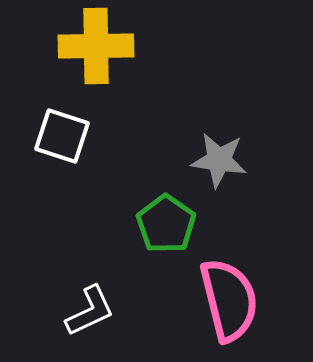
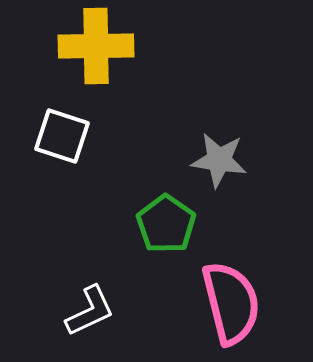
pink semicircle: moved 2 px right, 3 px down
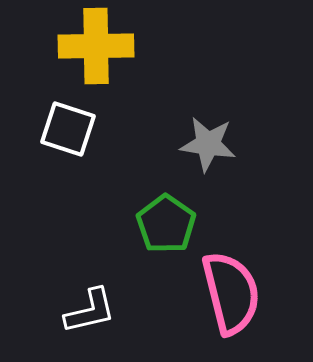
white square: moved 6 px right, 7 px up
gray star: moved 11 px left, 16 px up
pink semicircle: moved 10 px up
white L-shape: rotated 12 degrees clockwise
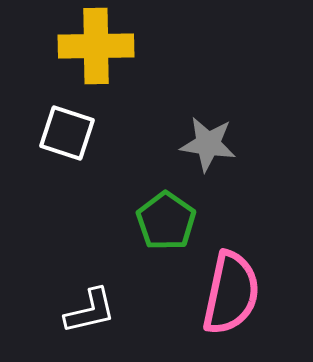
white square: moved 1 px left, 4 px down
green pentagon: moved 3 px up
pink semicircle: rotated 26 degrees clockwise
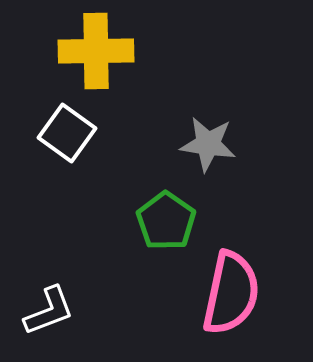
yellow cross: moved 5 px down
white square: rotated 18 degrees clockwise
white L-shape: moved 41 px left; rotated 8 degrees counterclockwise
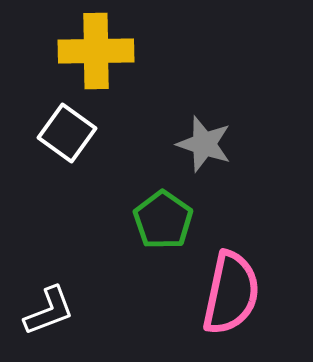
gray star: moved 4 px left; rotated 10 degrees clockwise
green pentagon: moved 3 px left, 1 px up
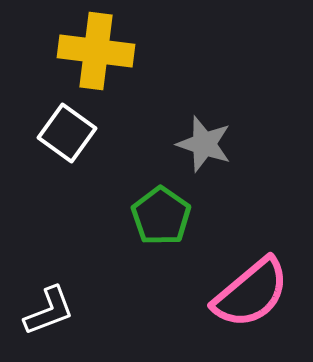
yellow cross: rotated 8 degrees clockwise
green pentagon: moved 2 px left, 4 px up
pink semicircle: moved 20 px right; rotated 38 degrees clockwise
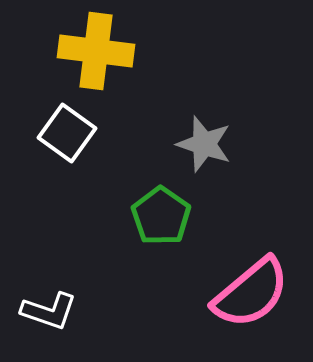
white L-shape: rotated 40 degrees clockwise
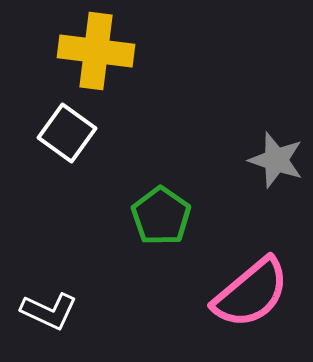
gray star: moved 72 px right, 16 px down
white L-shape: rotated 6 degrees clockwise
